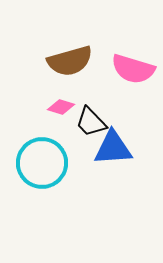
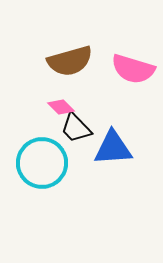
pink diamond: rotated 28 degrees clockwise
black trapezoid: moved 15 px left, 6 px down
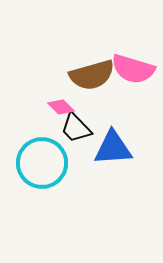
brown semicircle: moved 22 px right, 14 px down
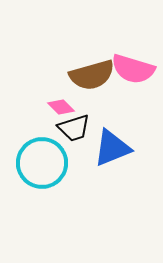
black trapezoid: moved 2 px left; rotated 64 degrees counterclockwise
blue triangle: moved 1 px left; rotated 18 degrees counterclockwise
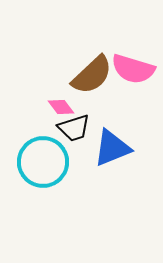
brown semicircle: rotated 27 degrees counterclockwise
pink diamond: rotated 8 degrees clockwise
cyan circle: moved 1 px right, 1 px up
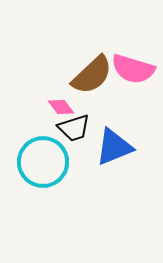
blue triangle: moved 2 px right, 1 px up
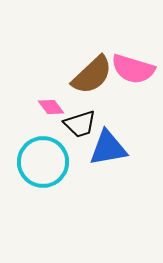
pink diamond: moved 10 px left
black trapezoid: moved 6 px right, 4 px up
blue triangle: moved 6 px left, 1 px down; rotated 12 degrees clockwise
